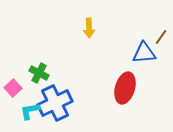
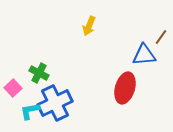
yellow arrow: moved 2 px up; rotated 24 degrees clockwise
blue triangle: moved 2 px down
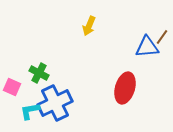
brown line: moved 1 px right
blue triangle: moved 3 px right, 8 px up
pink square: moved 1 px left, 1 px up; rotated 24 degrees counterclockwise
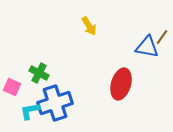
yellow arrow: rotated 54 degrees counterclockwise
blue triangle: rotated 15 degrees clockwise
red ellipse: moved 4 px left, 4 px up
blue cross: rotated 8 degrees clockwise
